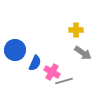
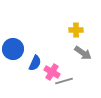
blue circle: moved 2 px left, 1 px up
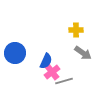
blue circle: moved 2 px right, 4 px down
blue semicircle: moved 11 px right, 2 px up
pink cross: rotated 21 degrees clockwise
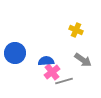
yellow cross: rotated 24 degrees clockwise
gray arrow: moved 7 px down
blue semicircle: rotated 119 degrees counterclockwise
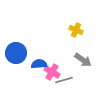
blue circle: moved 1 px right
blue semicircle: moved 7 px left, 3 px down
pink cross: rotated 21 degrees counterclockwise
gray line: moved 1 px up
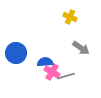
yellow cross: moved 6 px left, 13 px up
gray arrow: moved 2 px left, 12 px up
blue semicircle: moved 6 px right, 2 px up
gray line: moved 2 px right, 4 px up
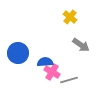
yellow cross: rotated 16 degrees clockwise
gray arrow: moved 3 px up
blue circle: moved 2 px right
gray line: moved 3 px right, 4 px down
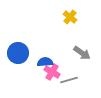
gray arrow: moved 1 px right, 8 px down
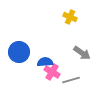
yellow cross: rotated 16 degrees counterclockwise
blue circle: moved 1 px right, 1 px up
gray line: moved 2 px right
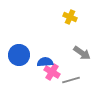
blue circle: moved 3 px down
